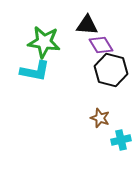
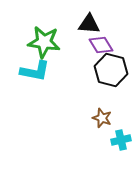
black triangle: moved 2 px right, 1 px up
brown star: moved 2 px right
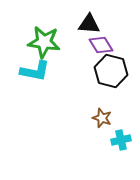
black hexagon: moved 1 px down
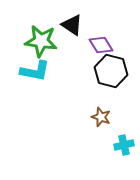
black triangle: moved 17 px left, 1 px down; rotated 30 degrees clockwise
green star: moved 3 px left, 1 px up
brown star: moved 1 px left, 1 px up
cyan cross: moved 3 px right, 5 px down
